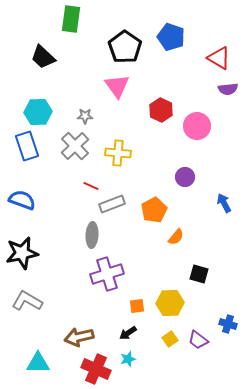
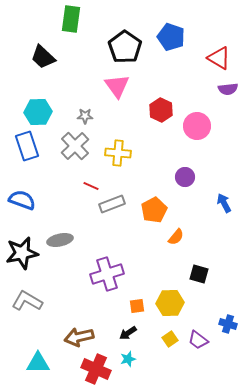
gray ellipse: moved 32 px left, 5 px down; rotated 75 degrees clockwise
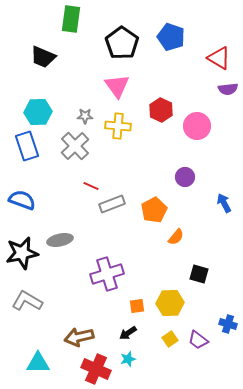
black pentagon: moved 3 px left, 4 px up
black trapezoid: rotated 20 degrees counterclockwise
yellow cross: moved 27 px up
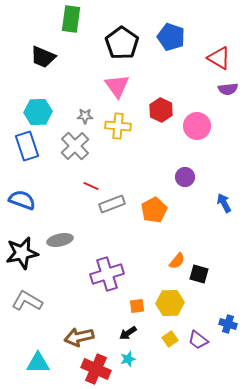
orange semicircle: moved 1 px right, 24 px down
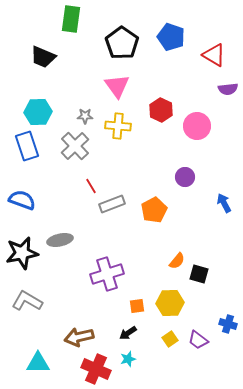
red triangle: moved 5 px left, 3 px up
red line: rotated 35 degrees clockwise
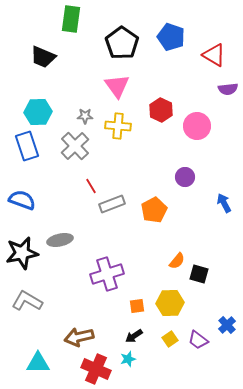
blue cross: moved 1 px left, 1 px down; rotated 30 degrees clockwise
black arrow: moved 6 px right, 3 px down
